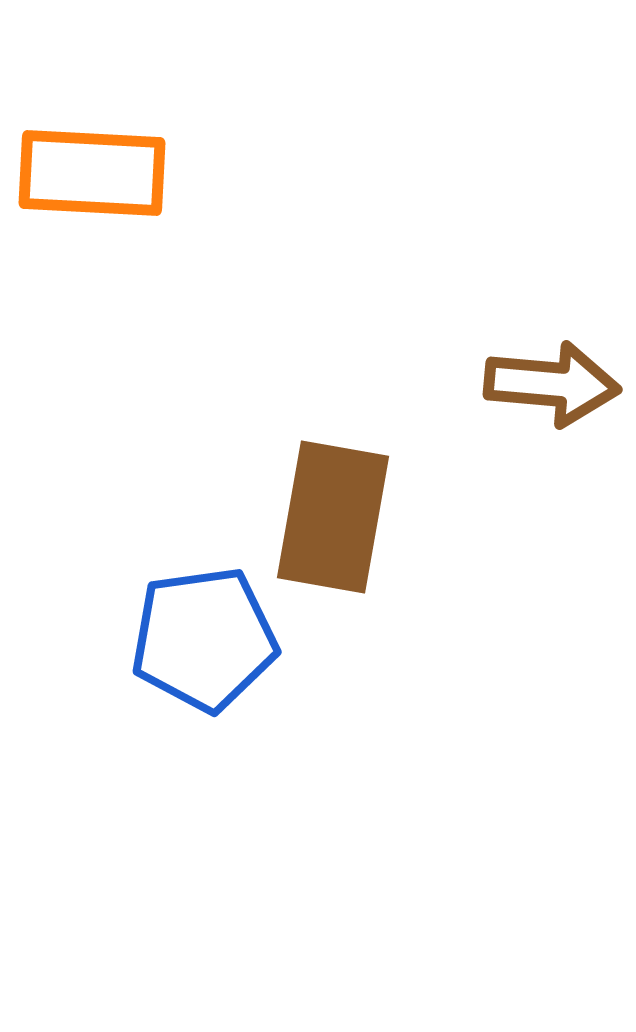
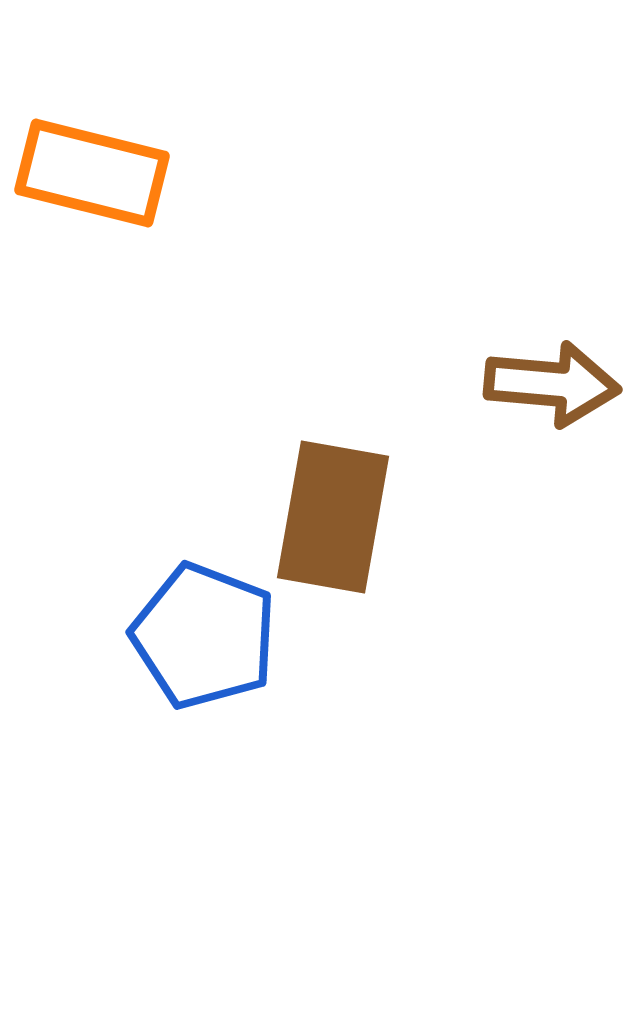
orange rectangle: rotated 11 degrees clockwise
blue pentagon: moved 3 px up; rotated 29 degrees clockwise
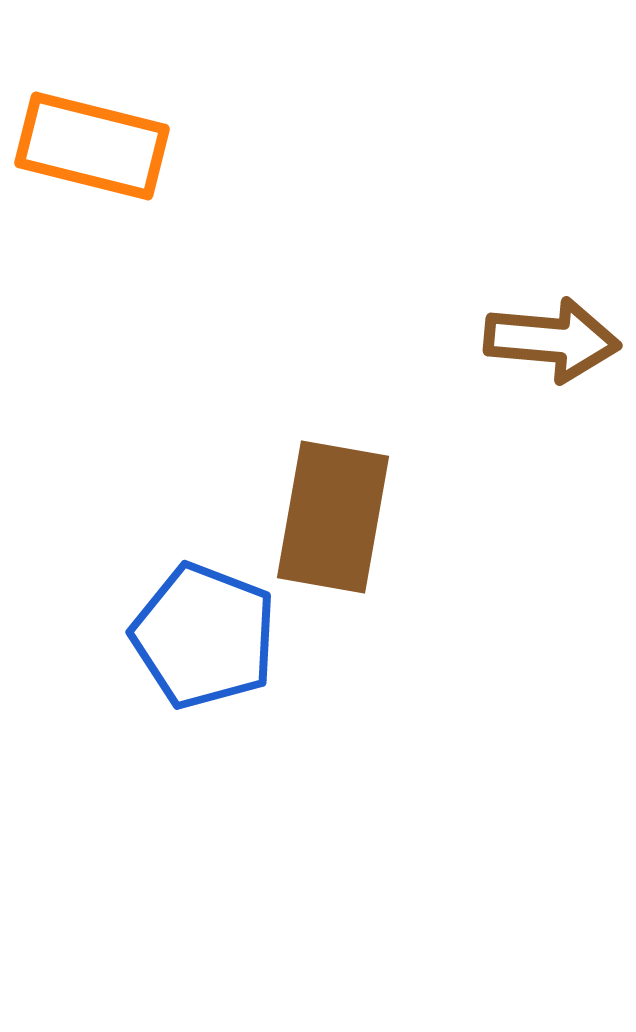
orange rectangle: moved 27 px up
brown arrow: moved 44 px up
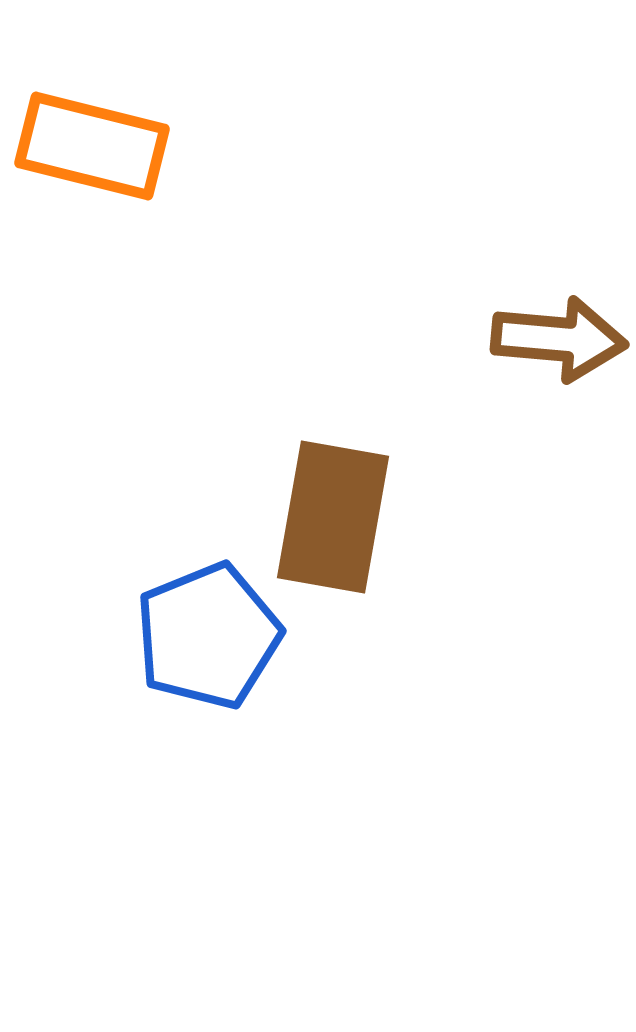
brown arrow: moved 7 px right, 1 px up
blue pentagon: moved 4 px right; rotated 29 degrees clockwise
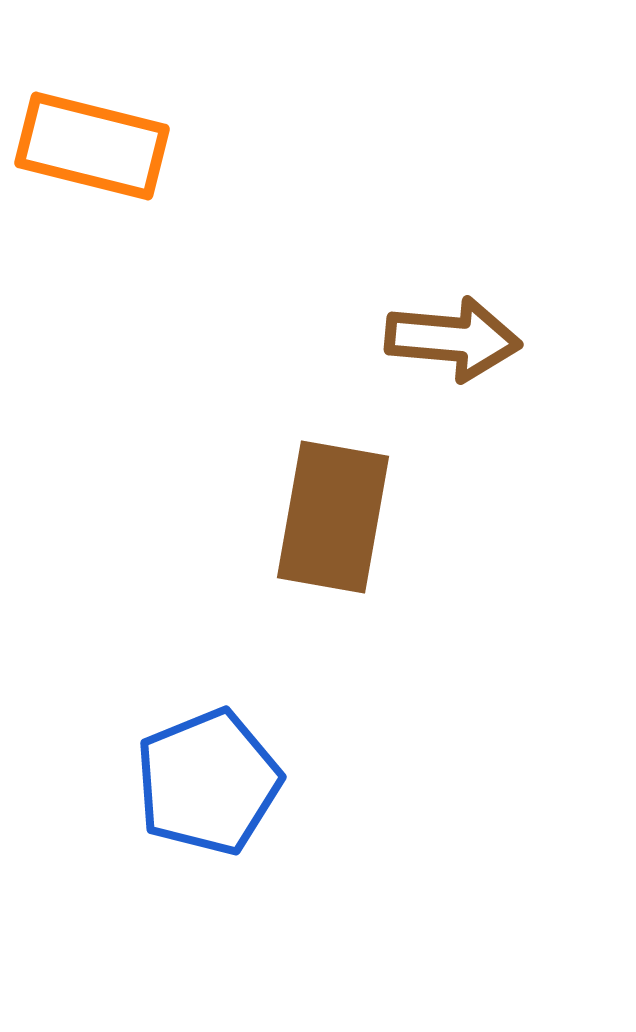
brown arrow: moved 106 px left
blue pentagon: moved 146 px down
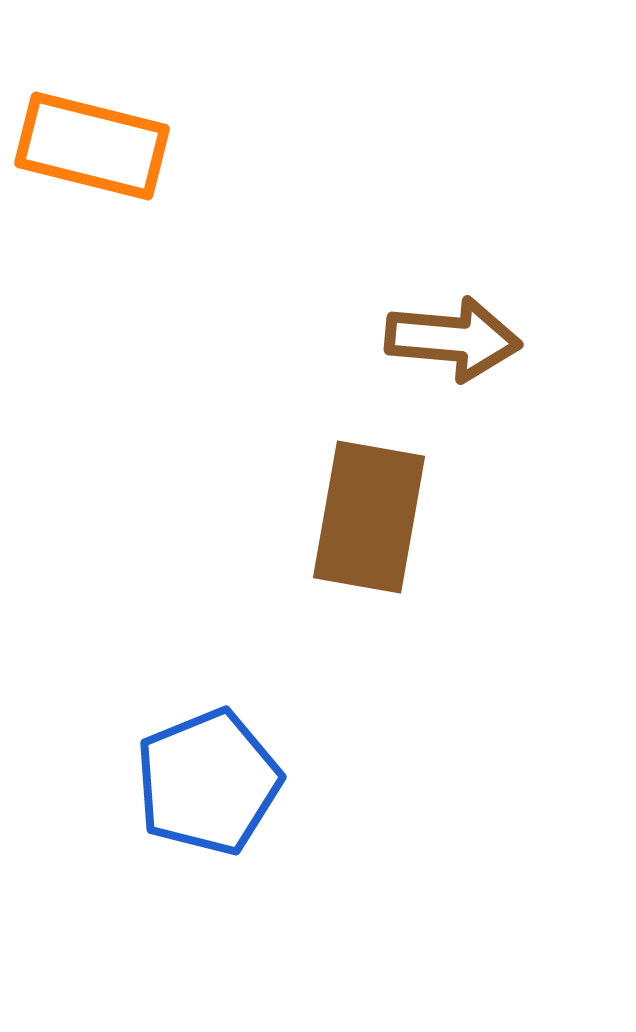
brown rectangle: moved 36 px right
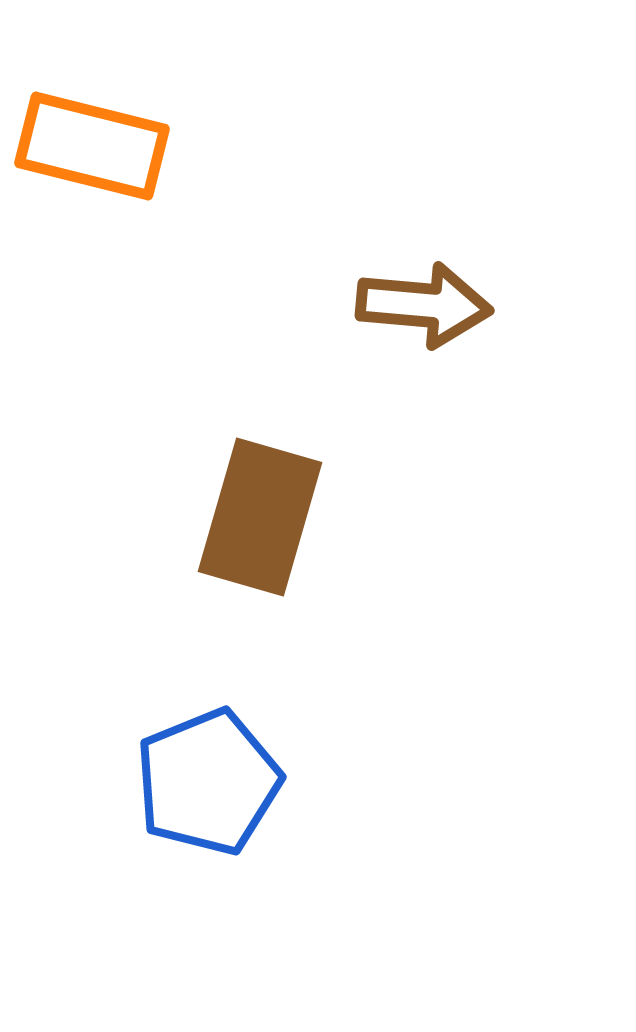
brown arrow: moved 29 px left, 34 px up
brown rectangle: moved 109 px left; rotated 6 degrees clockwise
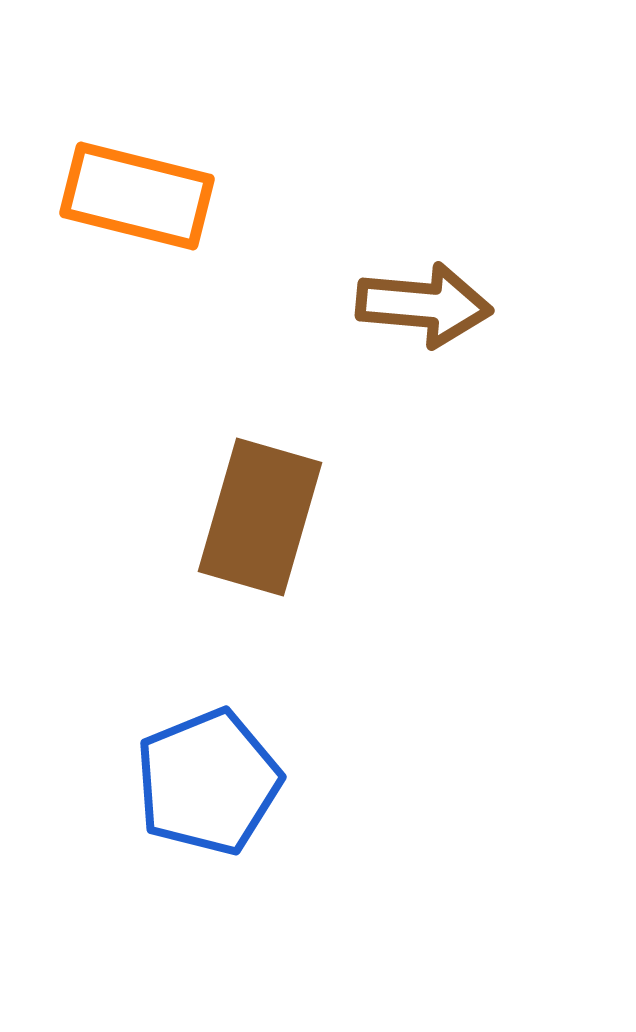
orange rectangle: moved 45 px right, 50 px down
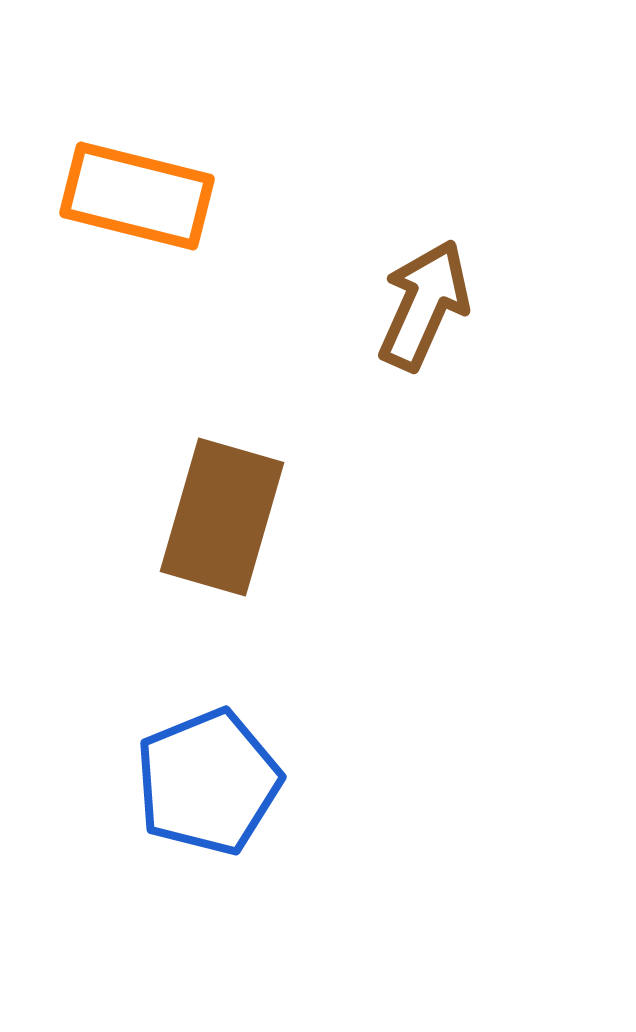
brown arrow: rotated 71 degrees counterclockwise
brown rectangle: moved 38 px left
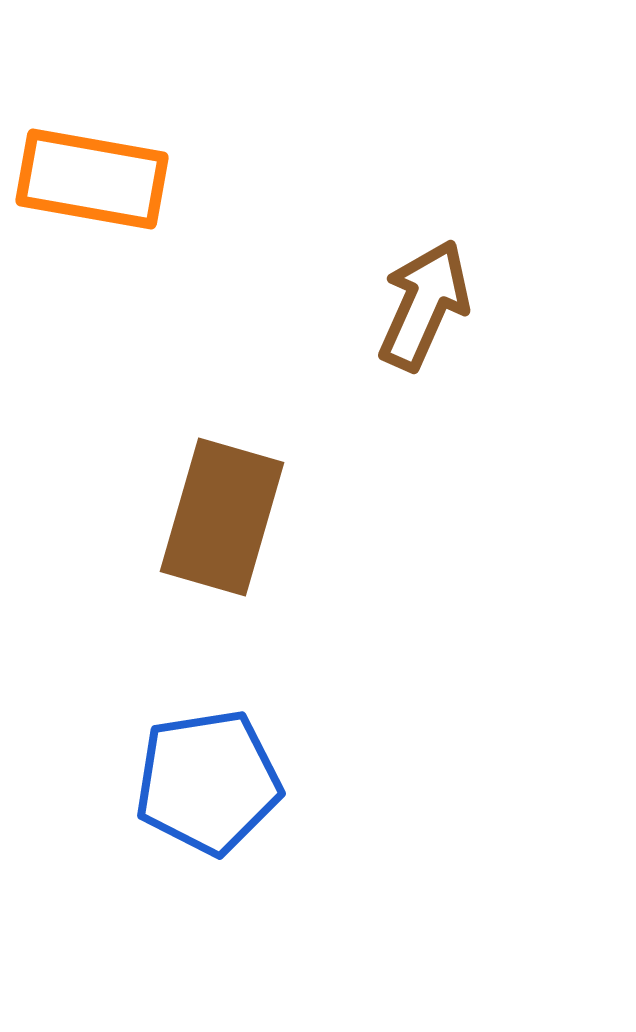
orange rectangle: moved 45 px left, 17 px up; rotated 4 degrees counterclockwise
blue pentagon: rotated 13 degrees clockwise
